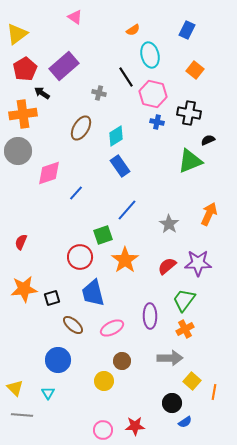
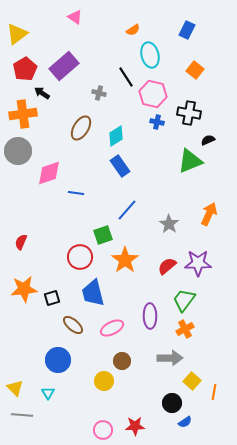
blue line at (76, 193): rotated 56 degrees clockwise
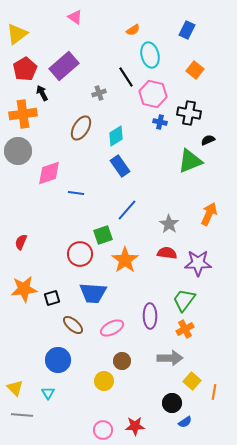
black arrow at (42, 93): rotated 28 degrees clockwise
gray cross at (99, 93): rotated 32 degrees counterclockwise
blue cross at (157, 122): moved 3 px right
red circle at (80, 257): moved 3 px up
red semicircle at (167, 266): moved 13 px up; rotated 48 degrees clockwise
blue trapezoid at (93, 293): rotated 72 degrees counterclockwise
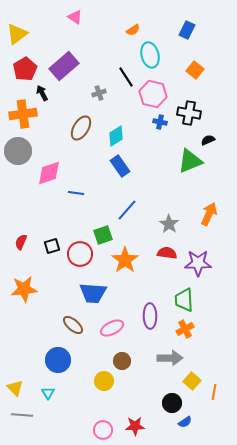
black square at (52, 298): moved 52 px up
green trapezoid at (184, 300): rotated 40 degrees counterclockwise
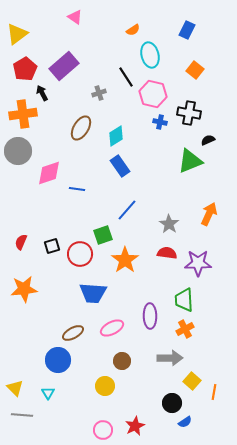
blue line at (76, 193): moved 1 px right, 4 px up
brown ellipse at (73, 325): moved 8 px down; rotated 70 degrees counterclockwise
yellow circle at (104, 381): moved 1 px right, 5 px down
red star at (135, 426): rotated 24 degrees counterclockwise
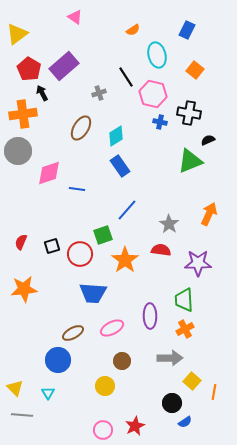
cyan ellipse at (150, 55): moved 7 px right
red pentagon at (25, 69): moved 4 px right; rotated 10 degrees counterclockwise
red semicircle at (167, 253): moved 6 px left, 3 px up
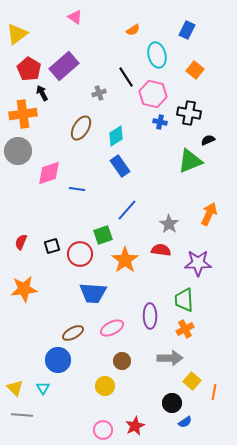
cyan triangle at (48, 393): moved 5 px left, 5 px up
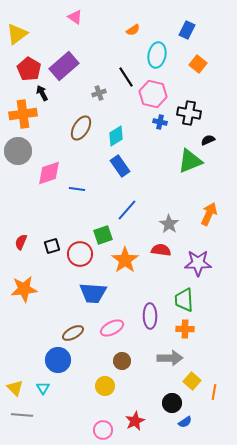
cyan ellipse at (157, 55): rotated 25 degrees clockwise
orange square at (195, 70): moved 3 px right, 6 px up
orange cross at (185, 329): rotated 30 degrees clockwise
red star at (135, 426): moved 5 px up
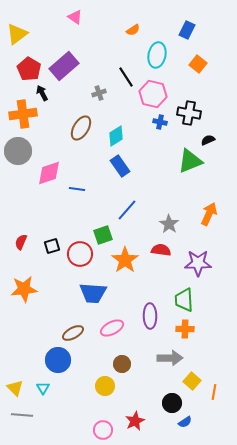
brown circle at (122, 361): moved 3 px down
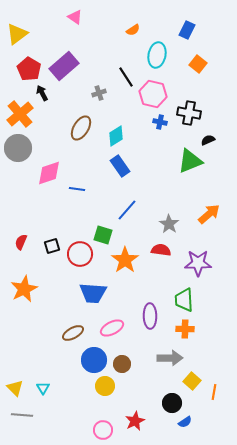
orange cross at (23, 114): moved 3 px left; rotated 32 degrees counterclockwise
gray circle at (18, 151): moved 3 px up
orange arrow at (209, 214): rotated 25 degrees clockwise
green square at (103, 235): rotated 36 degrees clockwise
orange star at (24, 289): rotated 20 degrees counterclockwise
blue circle at (58, 360): moved 36 px right
